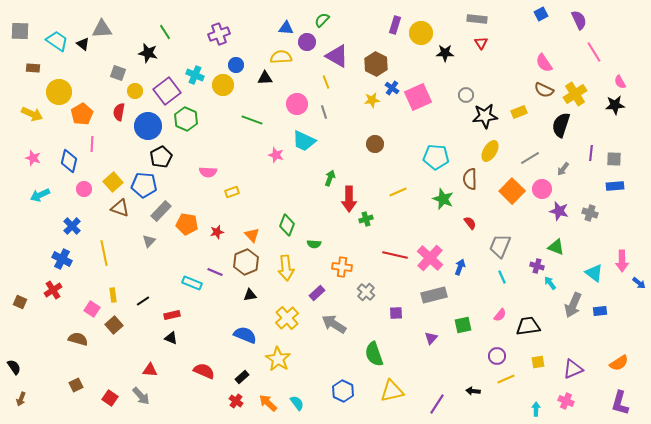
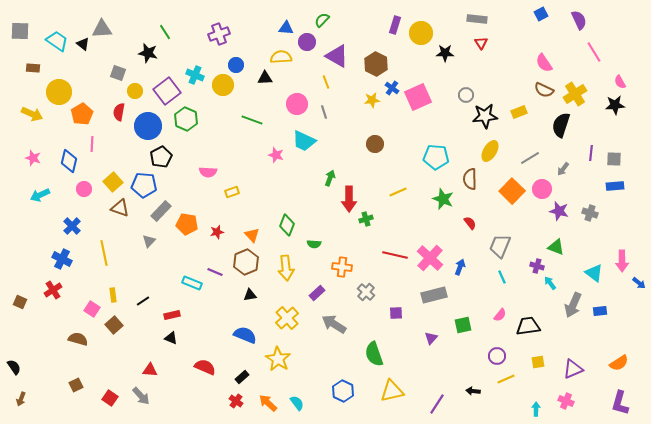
red semicircle at (204, 371): moved 1 px right, 4 px up
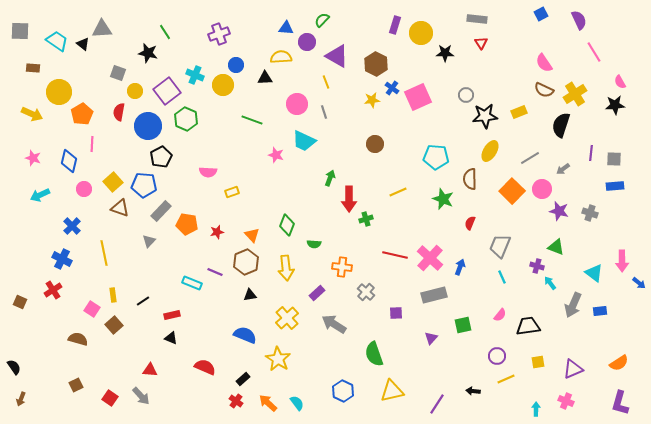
gray arrow at (563, 169): rotated 16 degrees clockwise
red semicircle at (470, 223): rotated 120 degrees counterclockwise
black rectangle at (242, 377): moved 1 px right, 2 px down
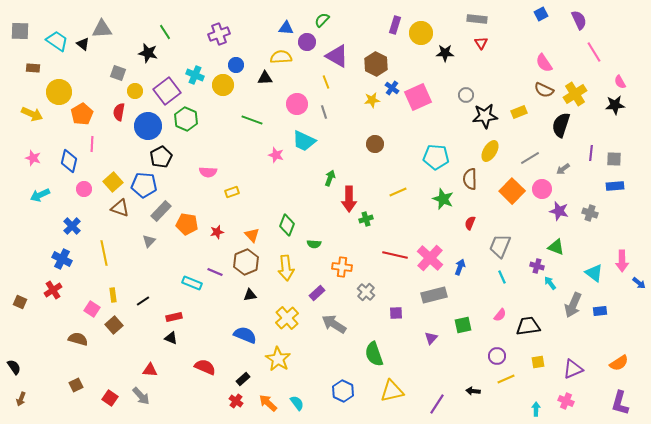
red rectangle at (172, 315): moved 2 px right, 2 px down
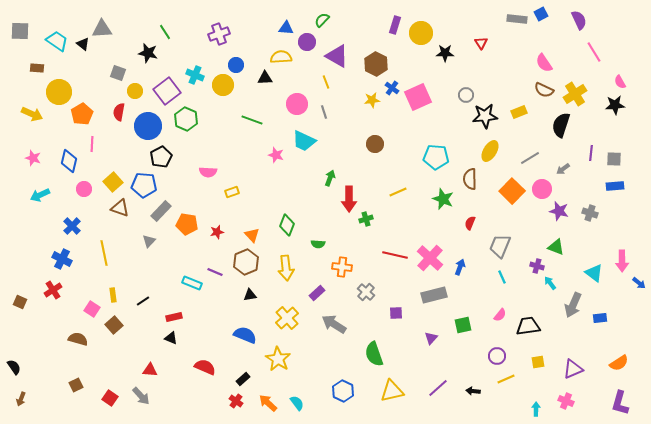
gray rectangle at (477, 19): moved 40 px right
brown rectangle at (33, 68): moved 4 px right
green semicircle at (314, 244): moved 4 px right
blue rectangle at (600, 311): moved 7 px down
purple line at (437, 404): moved 1 px right, 16 px up; rotated 15 degrees clockwise
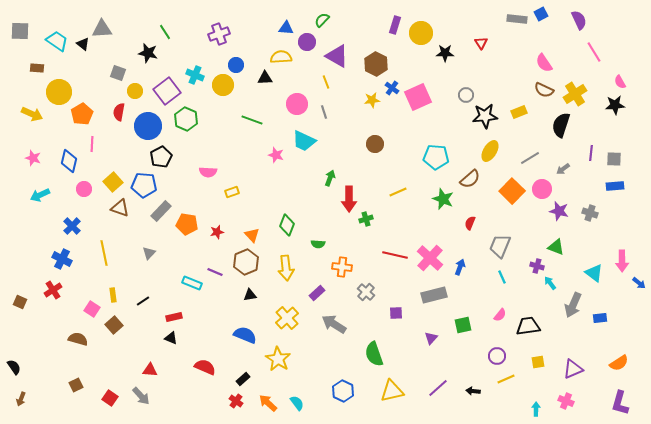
brown semicircle at (470, 179): rotated 130 degrees counterclockwise
gray triangle at (149, 241): moved 12 px down
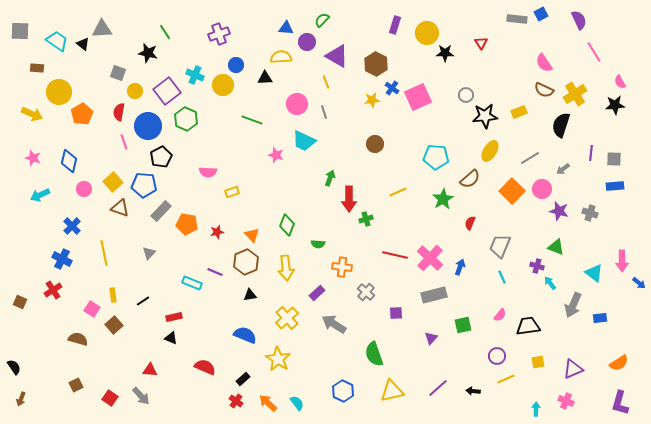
yellow circle at (421, 33): moved 6 px right
pink line at (92, 144): moved 32 px right, 2 px up; rotated 21 degrees counterclockwise
green star at (443, 199): rotated 20 degrees clockwise
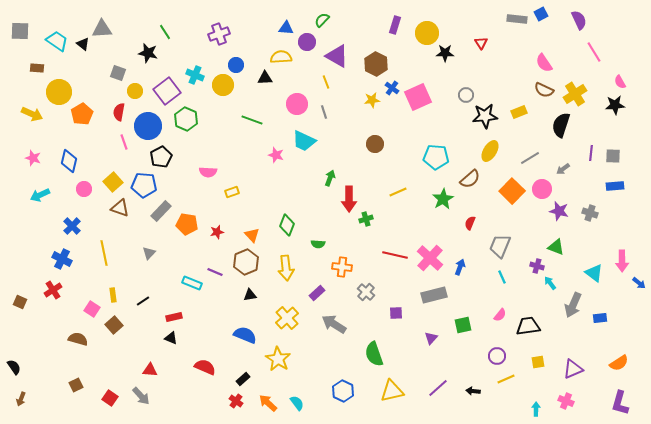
gray square at (614, 159): moved 1 px left, 3 px up
